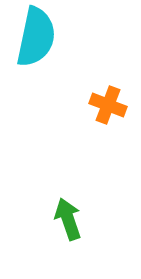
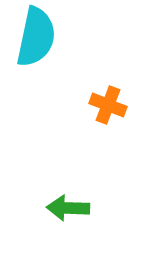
green arrow: moved 11 px up; rotated 69 degrees counterclockwise
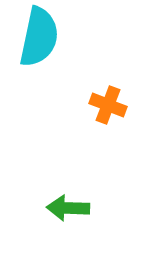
cyan semicircle: moved 3 px right
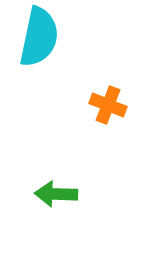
green arrow: moved 12 px left, 14 px up
